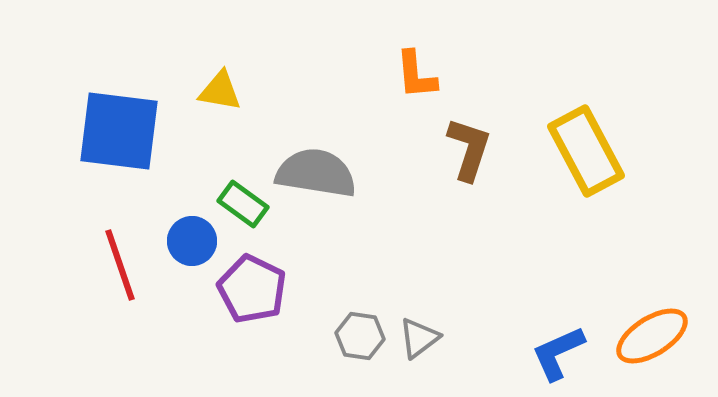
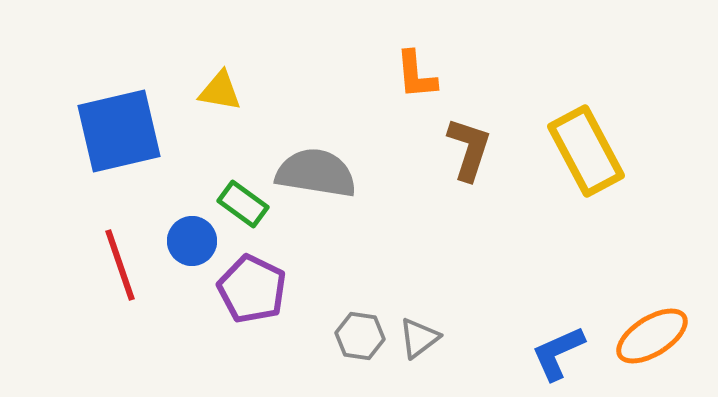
blue square: rotated 20 degrees counterclockwise
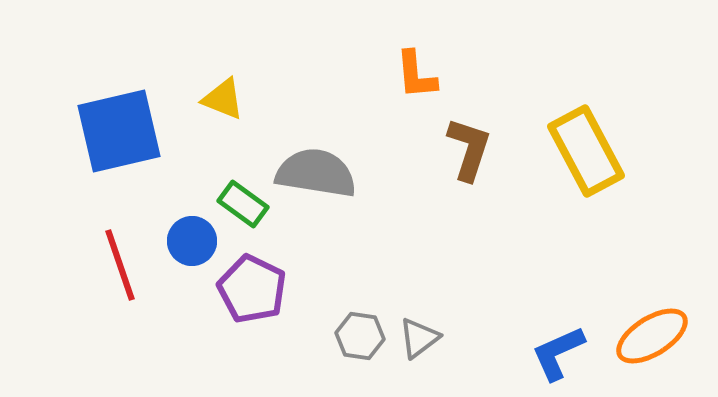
yellow triangle: moved 3 px right, 8 px down; rotated 12 degrees clockwise
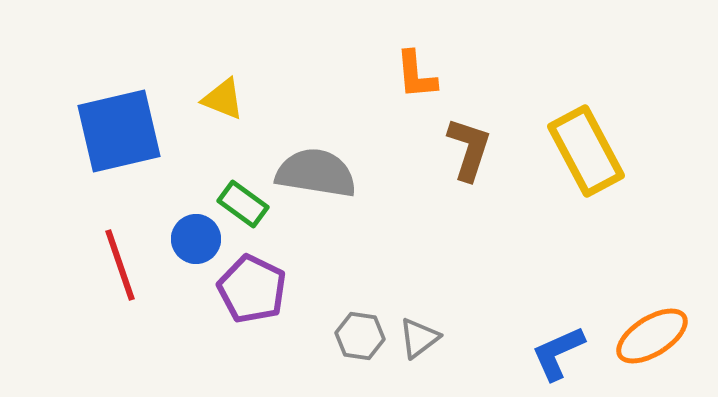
blue circle: moved 4 px right, 2 px up
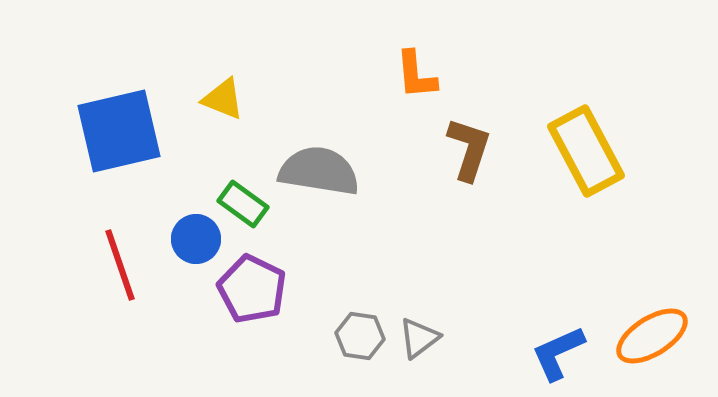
gray semicircle: moved 3 px right, 2 px up
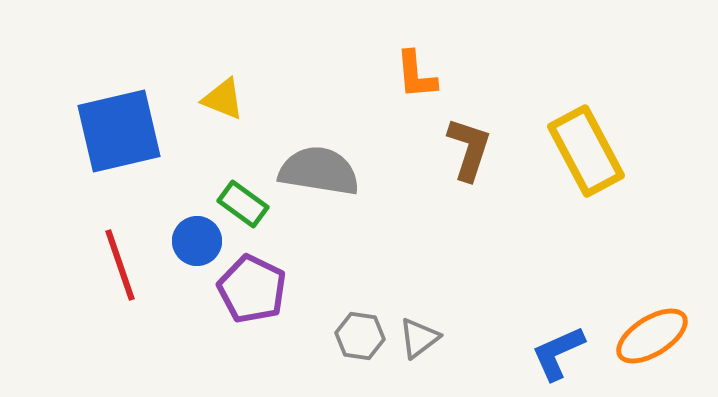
blue circle: moved 1 px right, 2 px down
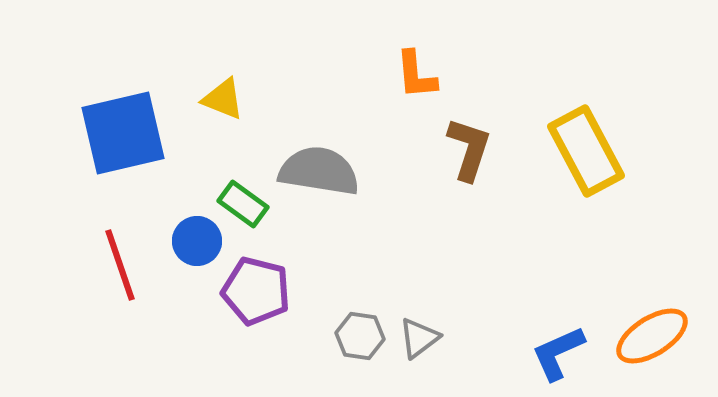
blue square: moved 4 px right, 2 px down
purple pentagon: moved 4 px right, 2 px down; rotated 12 degrees counterclockwise
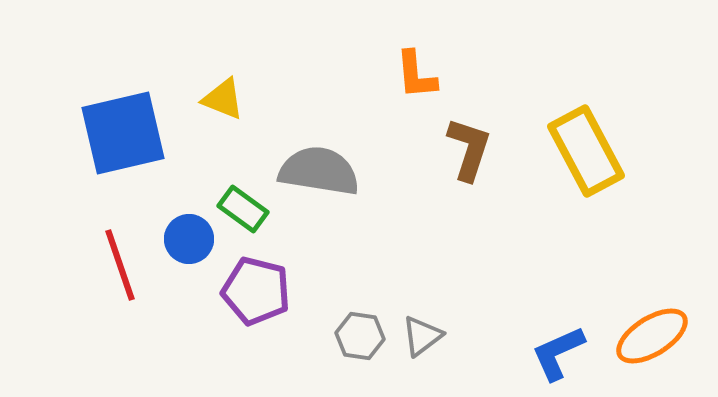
green rectangle: moved 5 px down
blue circle: moved 8 px left, 2 px up
gray triangle: moved 3 px right, 2 px up
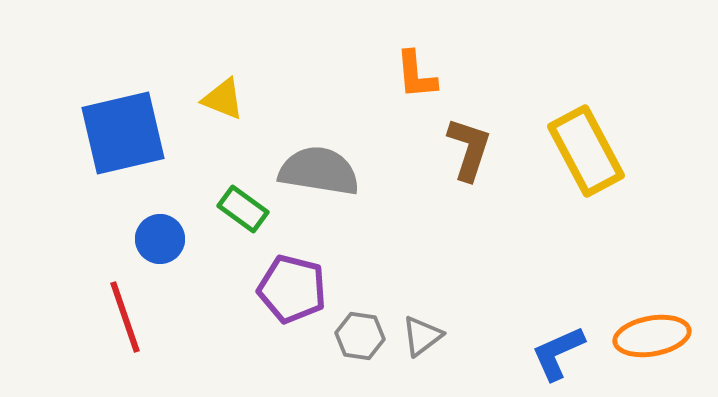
blue circle: moved 29 px left
red line: moved 5 px right, 52 px down
purple pentagon: moved 36 px right, 2 px up
orange ellipse: rotated 22 degrees clockwise
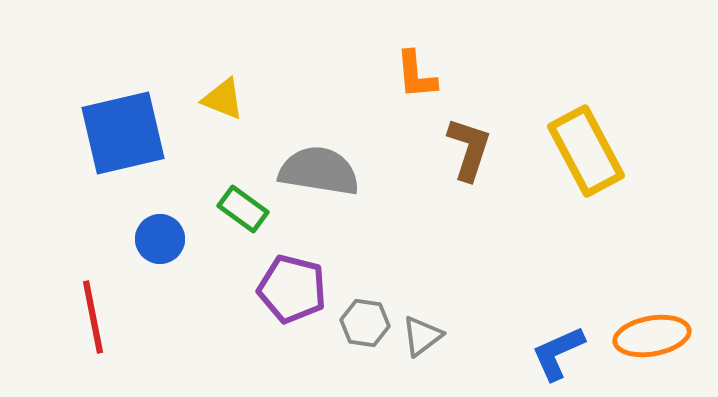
red line: moved 32 px left; rotated 8 degrees clockwise
gray hexagon: moved 5 px right, 13 px up
